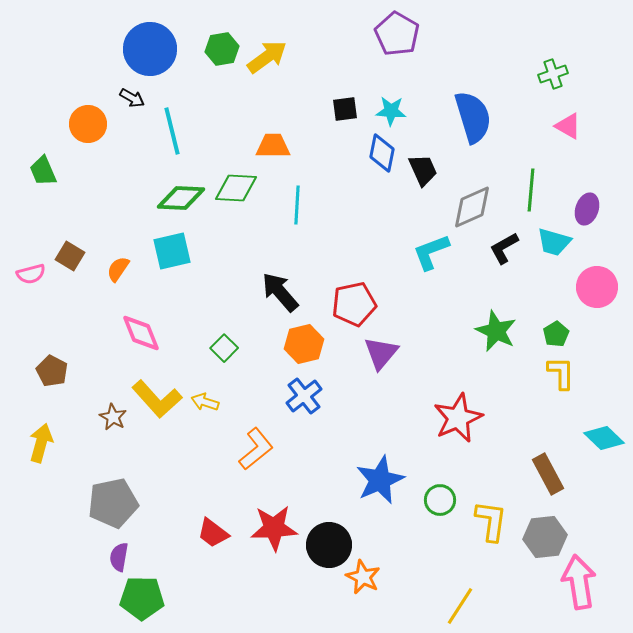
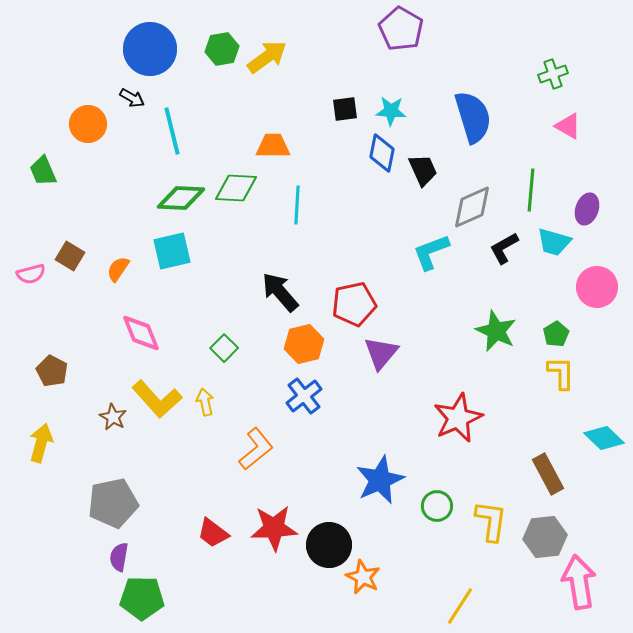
purple pentagon at (397, 34): moved 4 px right, 5 px up
yellow arrow at (205, 402): rotated 60 degrees clockwise
green circle at (440, 500): moved 3 px left, 6 px down
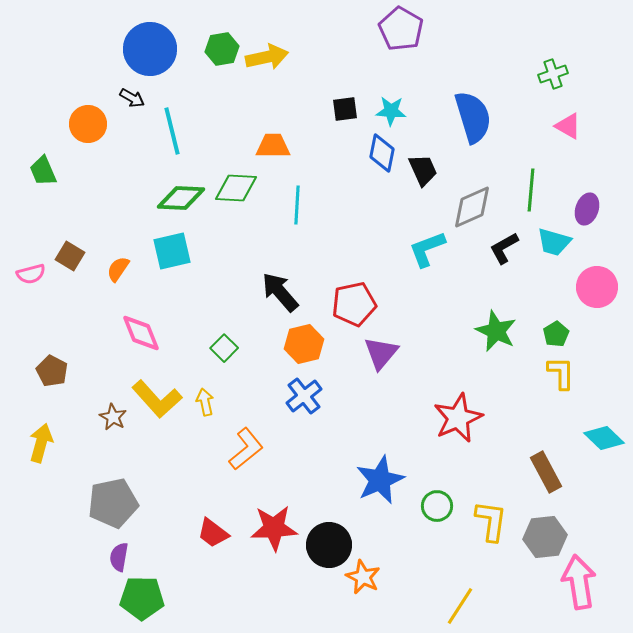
yellow arrow at (267, 57): rotated 24 degrees clockwise
cyan L-shape at (431, 252): moved 4 px left, 3 px up
orange L-shape at (256, 449): moved 10 px left
brown rectangle at (548, 474): moved 2 px left, 2 px up
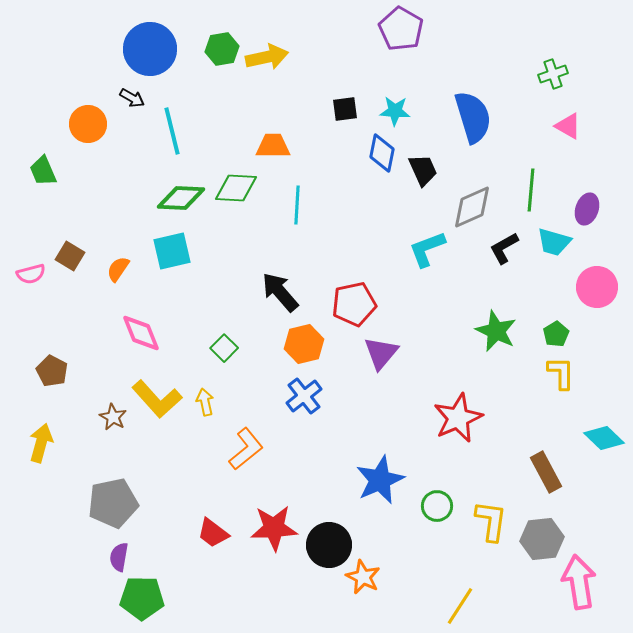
cyan star at (391, 111): moved 4 px right
gray hexagon at (545, 537): moved 3 px left, 2 px down
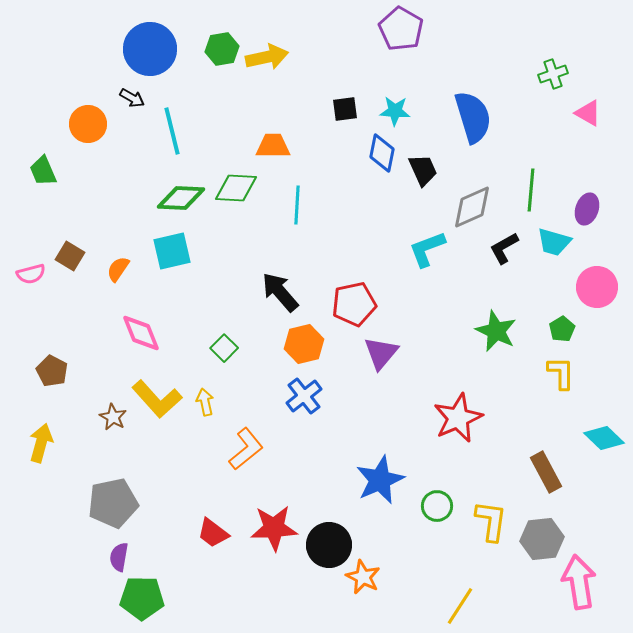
pink triangle at (568, 126): moved 20 px right, 13 px up
green pentagon at (556, 334): moved 6 px right, 5 px up
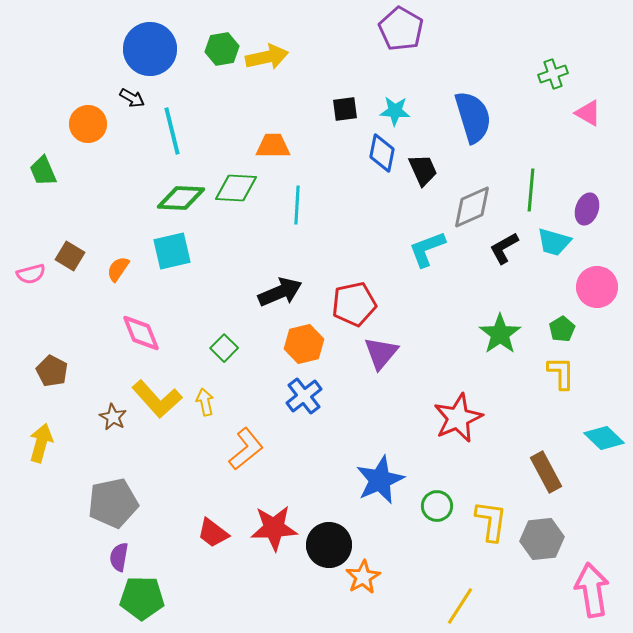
black arrow at (280, 292): rotated 108 degrees clockwise
green star at (496, 331): moved 4 px right, 3 px down; rotated 12 degrees clockwise
orange star at (363, 577): rotated 16 degrees clockwise
pink arrow at (579, 582): moved 13 px right, 8 px down
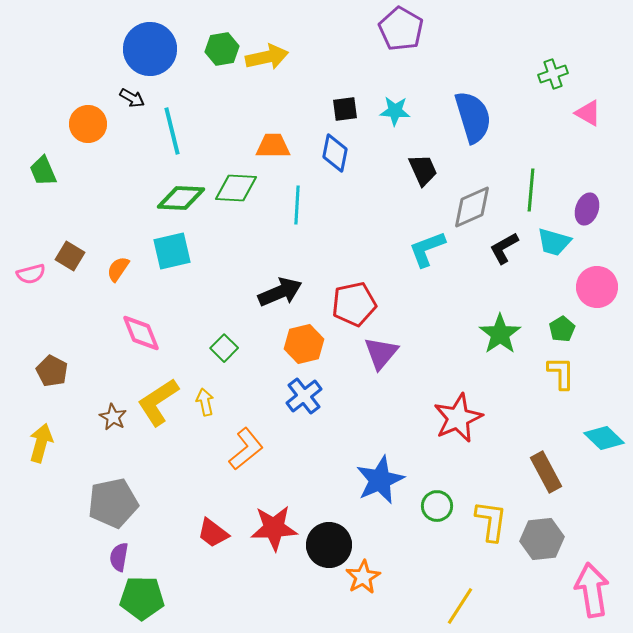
blue diamond at (382, 153): moved 47 px left
yellow L-shape at (157, 399): moved 1 px right, 3 px down; rotated 99 degrees clockwise
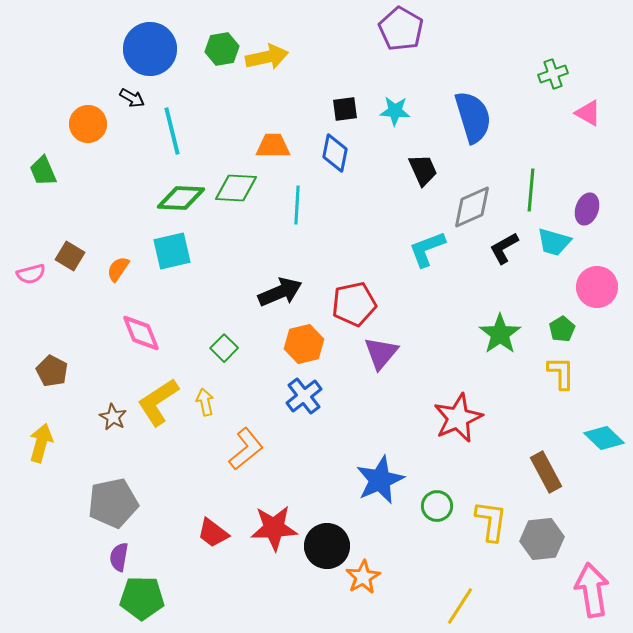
black circle at (329, 545): moved 2 px left, 1 px down
